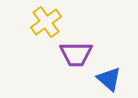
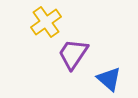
purple trapezoid: moved 3 px left; rotated 124 degrees clockwise
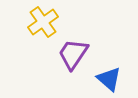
yellow cross: moved 3 px left
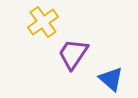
blue triangle: moved 2 px right
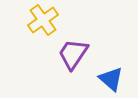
yellow cross: moved 2 px up
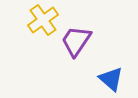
purple trapezoid: moved 3 px right, 13 px up
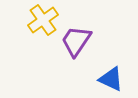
blue triangle: rotated 16 degrees counterclockwise
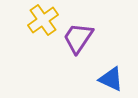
purple trapezoid: moved 2 px right, 3 px up
